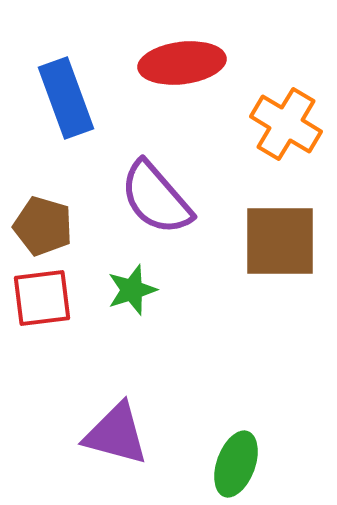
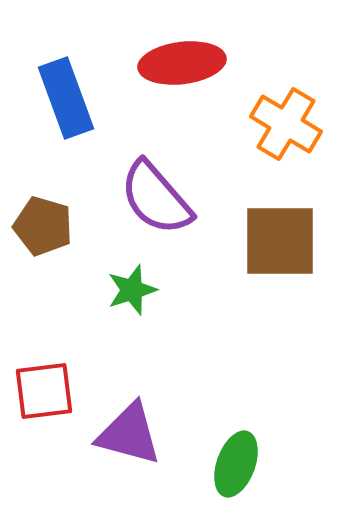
red square: moved 2 px right, 93 px down
purple triangle: moved 13 px right
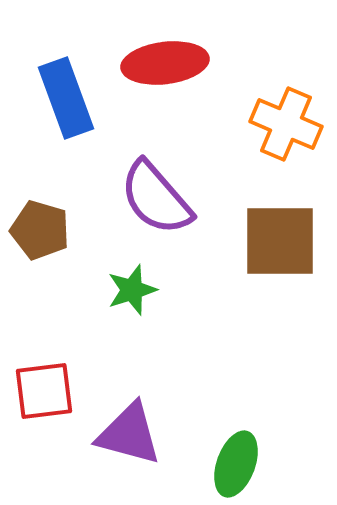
red ellipse: moved 17 px left
orange cross: rotated 8 degrees counterclockwise
brown pentagon: moved 3 px left, 4 px down
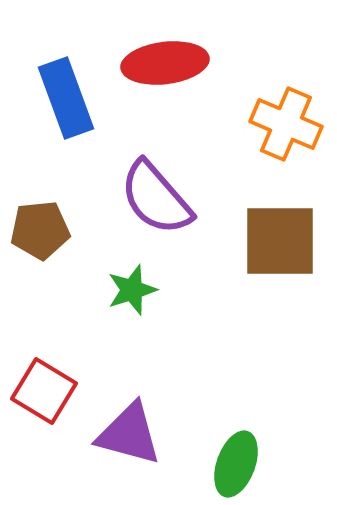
brown pentagon: rotated 22 degrees counterclockwise
red square: rotated 38 degrees clockwise
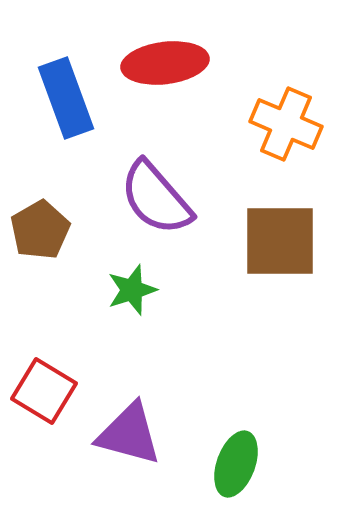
brown pentagon: rotated 24 degrees counterclockwise
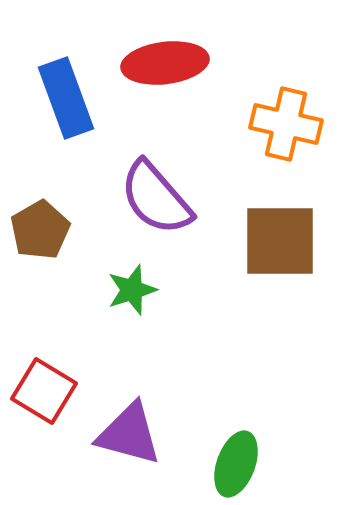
orange cross: rotated 10 degrees counterclockwise
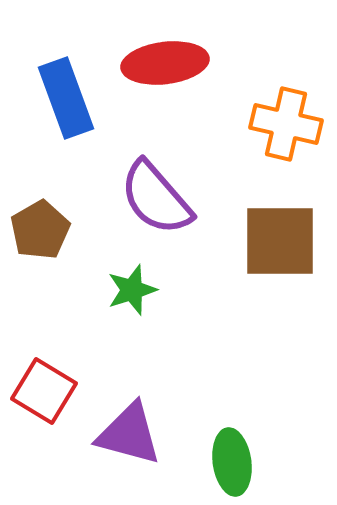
green ellipse: moved 4 px left, 2 px up; rotated 28 degrees counterclockwise
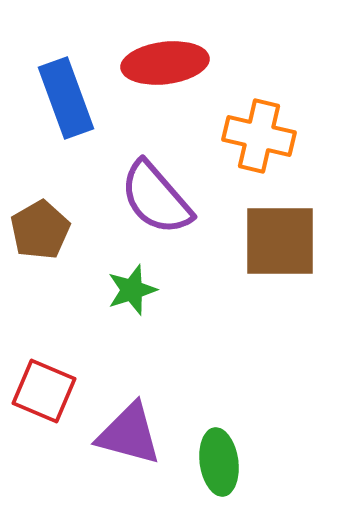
orange cross: moved 27 px left, 12 px down
red square: rotated 8 degrees counterclockwise
green ellipse: moved 13 px left
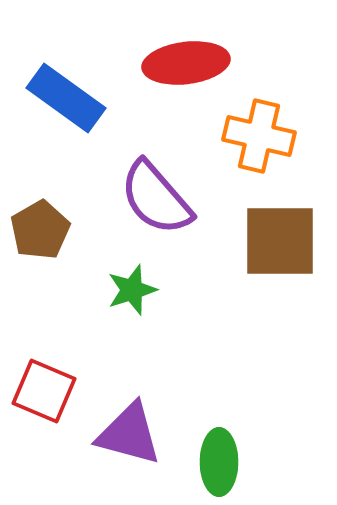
red ellipse: moved 21 px right
blue rectangle: rotated 34 degrees counterclockwise
green ellipse: rotated 8 degrees clockwise
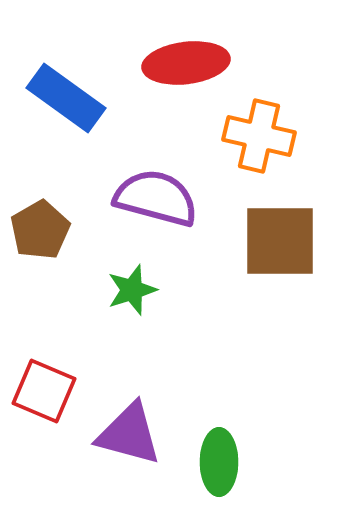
purple semicircle: rotated 146 degrees clockwise
